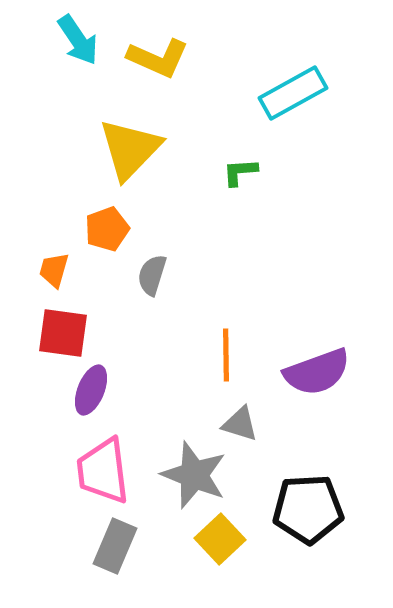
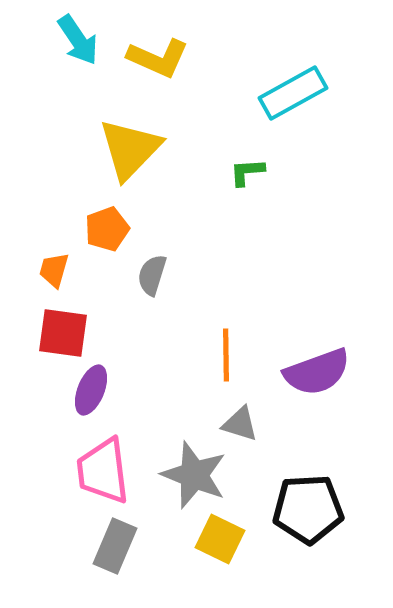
green L-shape: moved 7 px right
yellow square: rotated 21 degrees counterclockwise
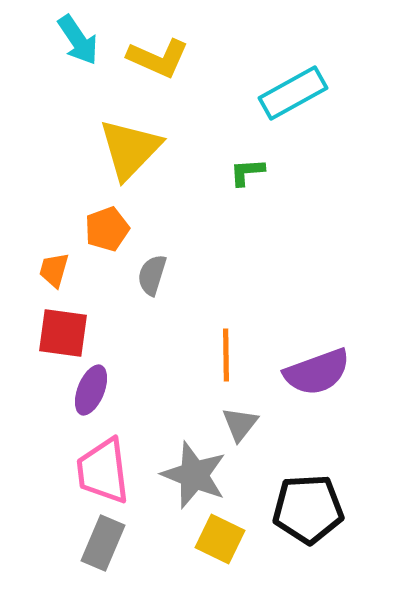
gray triangle: rotated 51 degrees clockwise
gray rectangle: moved 12 px left, 3 px up
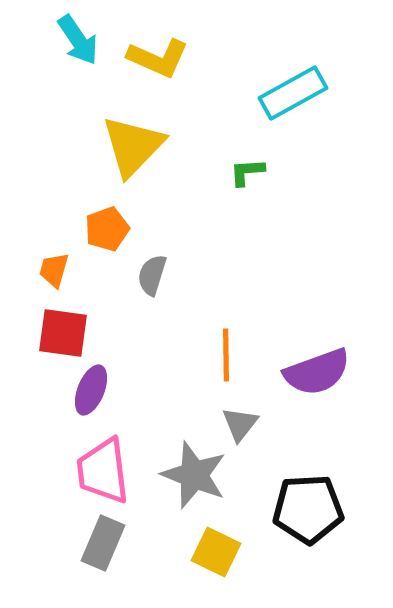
yellow triangle: moved 3 px right, 3 px up
yellow square: moved 4 px left, 13 px down
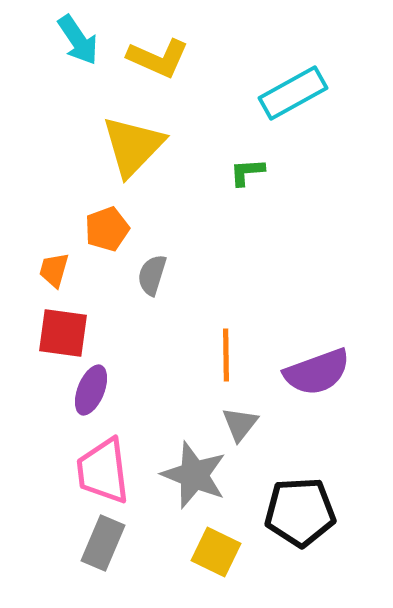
black pentagon: moved 8 px left, 3 px down
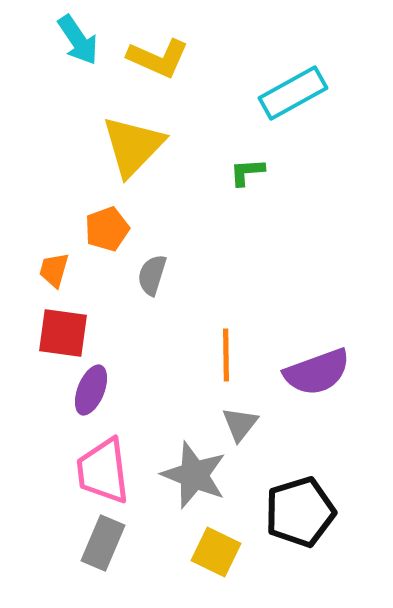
black pentagon: rotated 14 degrees counterclockwise
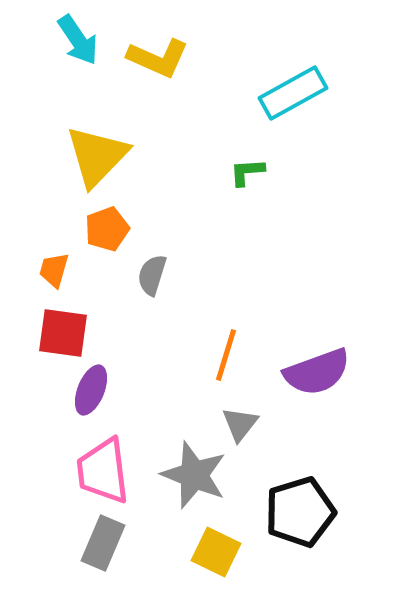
yellow triangle: moved 36 px left, 10 px down
orange line: rotated 18 degrees clockwise
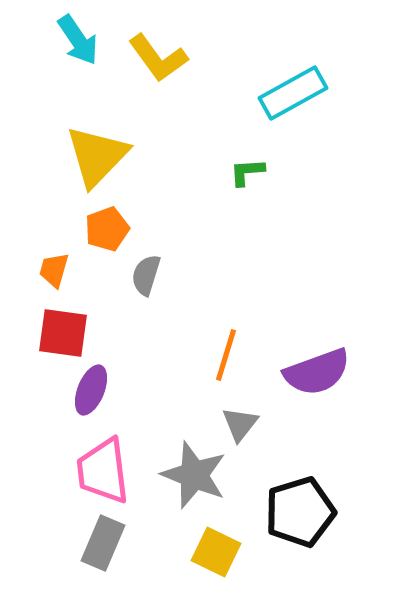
yellow L-shape: rotated 30 degrees clockwise
gray semicircle: moved 6 px left
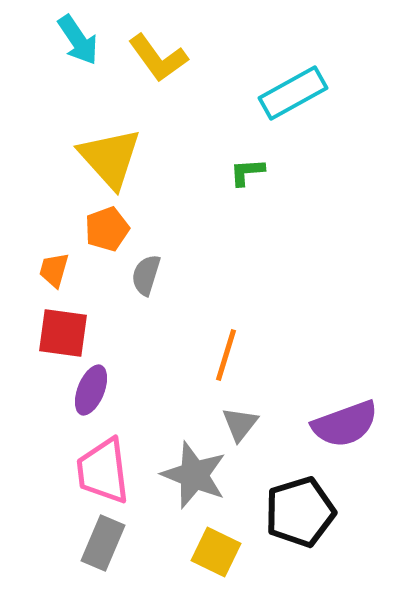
yellow triangle: moved 13 px right, 2 px down; rotated 26 degrees counterclockwise
purple semicircle: moved 28 px right, 52 px down
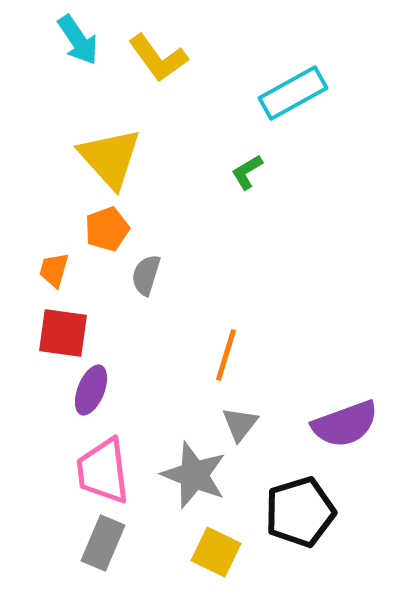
green L-shape: rotated 27 degrees counterclockwise
